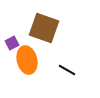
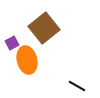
brown square: rotated 32 degrees clockwise
black line: moved 10 px right, 16 px down
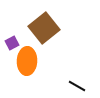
orange ellipse: moved 1 px down; rotated 16 degrees clockwise
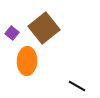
purple square: moved 10 px up; rotated 24 degrees counterclockwise
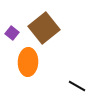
orange ellipse: moved 1 px right, 1 px down
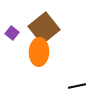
orange ellipse: moved 11 px right, 10 px up
black line: rotated 42 degrees counterclockwise
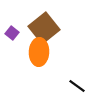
black line: rotated 48 degrees clockwise
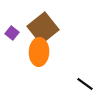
brown square: moved 1 px left
black line: moved 8 px right, 2 px up
